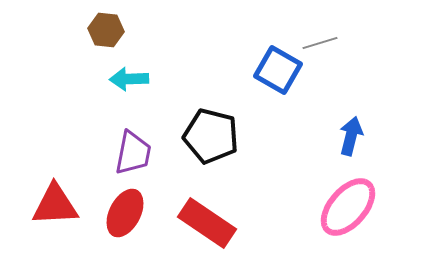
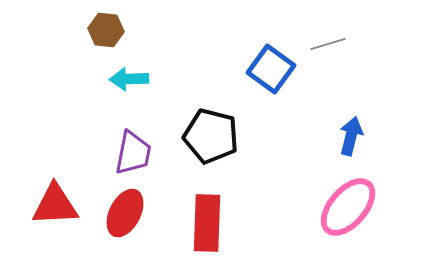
gray line: moved 8 px right, 1 px down
blue square: moved 7 px left, 1 px up; rotated 6 degrees clockwise
red rectangle: rotated 58 degrees clockwise
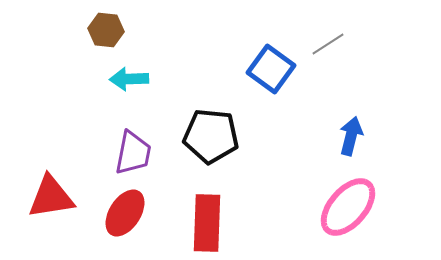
gray line: rotated 16 degrees counterclockwise
black pentagon: rotated 8 degrees counterclockwise
red triangle: moved 4 px left, 8 px up; rotated 6 degrees counterclockwise
red ellipse: rotated 6 degrees clockwise
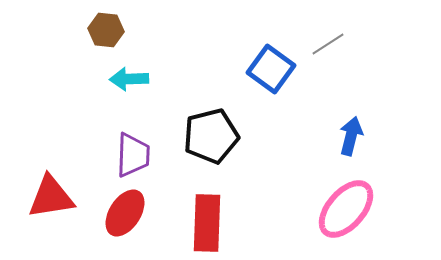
black pentagon: rotated 20 degrees counterclockwise
purple trapezoid: moved 2 px down; rotated 9 degrees counterclockwise
pink ellipse: moved 2 px left, 2 px down
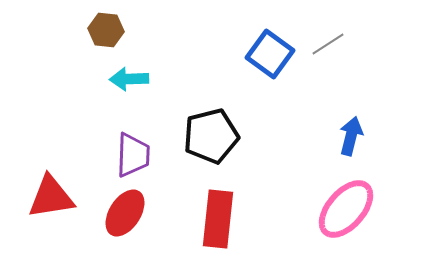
blue square: moved 1 px left, 15 px up
red rectangle: moved 11 px right, 4 px up; rotated 4 degrees clockwise
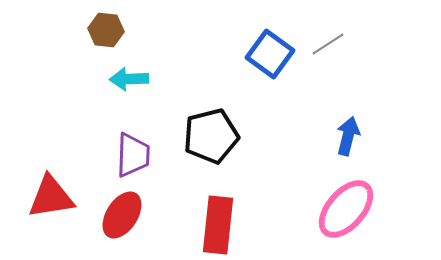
blue arrow: moved 3 px left
red ellipse: moved 3 px left, 2 px down
red rectangle: moved 6 px down
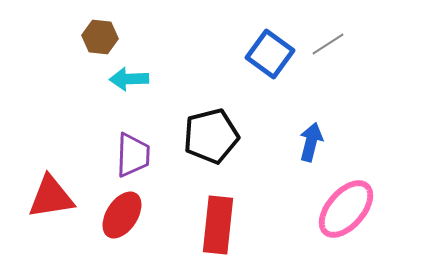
brown hexagon: moved 6 px left, 7 px down
blue arrow: moved 37 px left, 6 px down
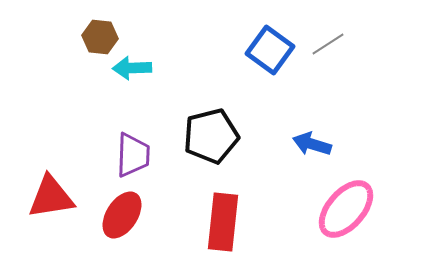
blue square: moved 4 px up
cyan arrow: moved 3 px right, 11 px up
blue arrow: moved 1 px right, 2 px down; rotated 87 degrees counterclockwise
red rectangle: moved 5 px right, 3 px up
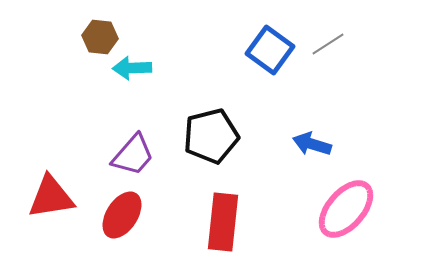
purple trapezoid: rotated 39 degrees clockwise
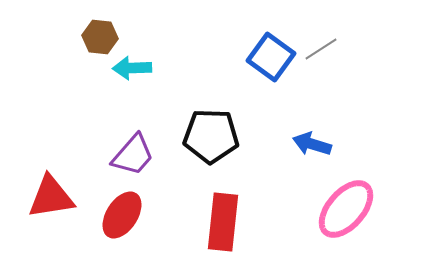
gray line: moved 7 px left, 5 px down
blue square: moved 1 px right, 7 px down
black pentagon: rotated 16 degrees clockwise
